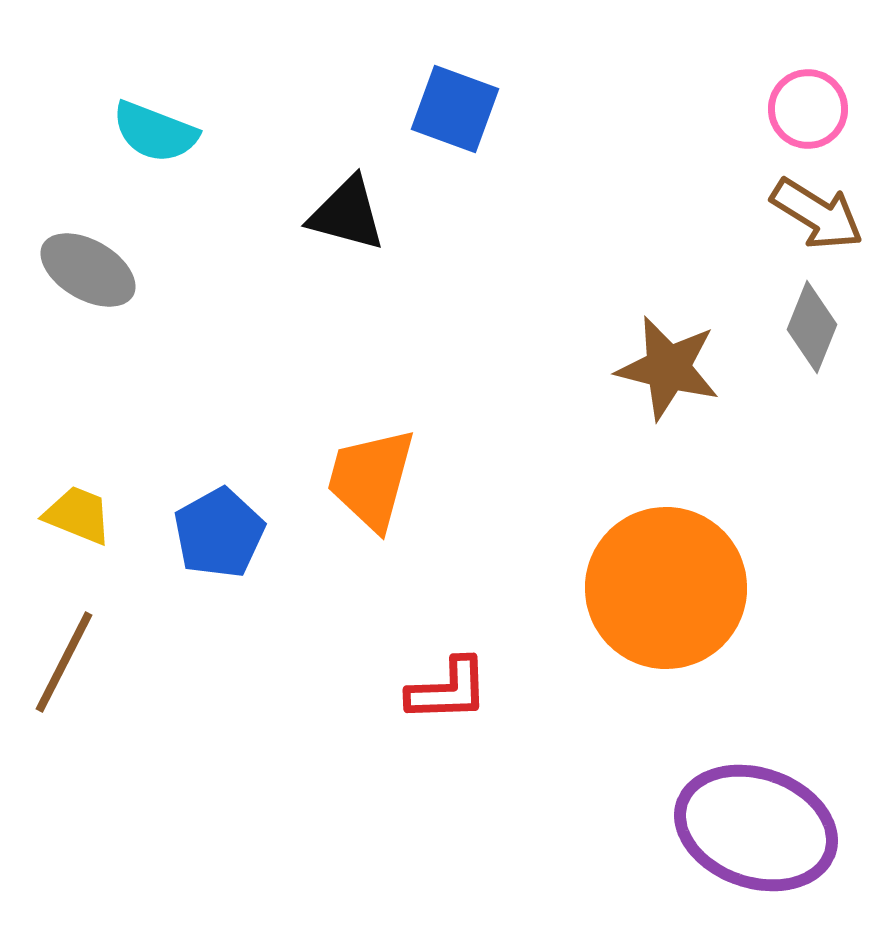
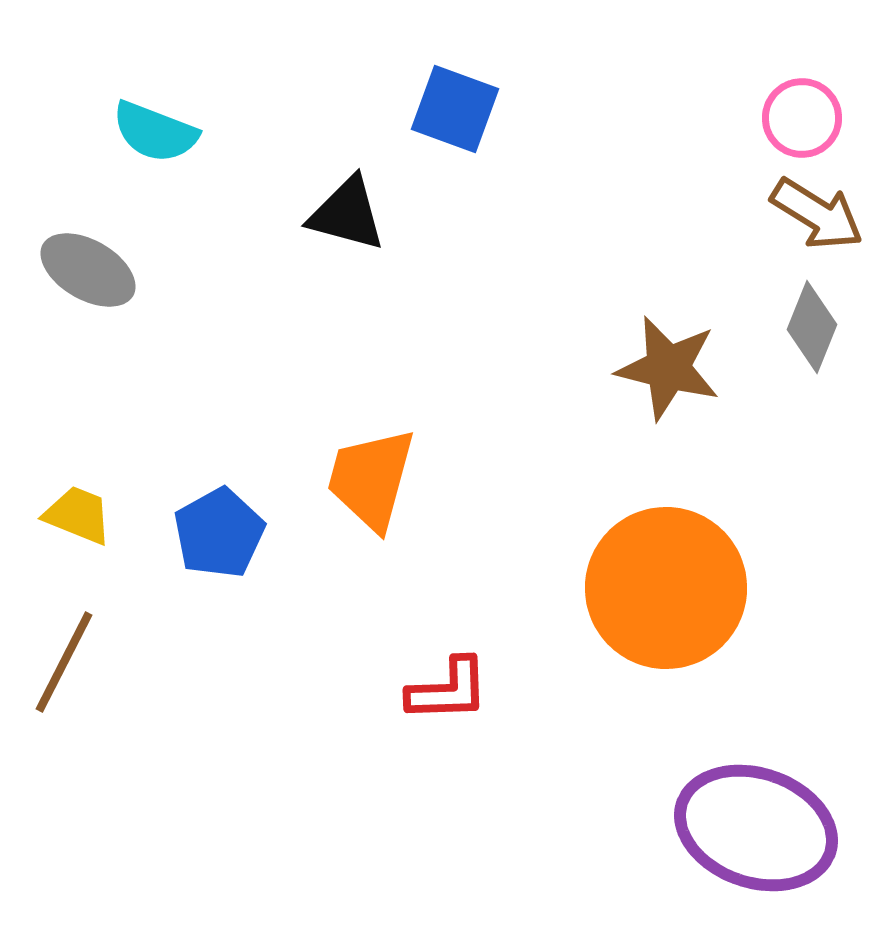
pink circle: moved 6 px left, 9 px down
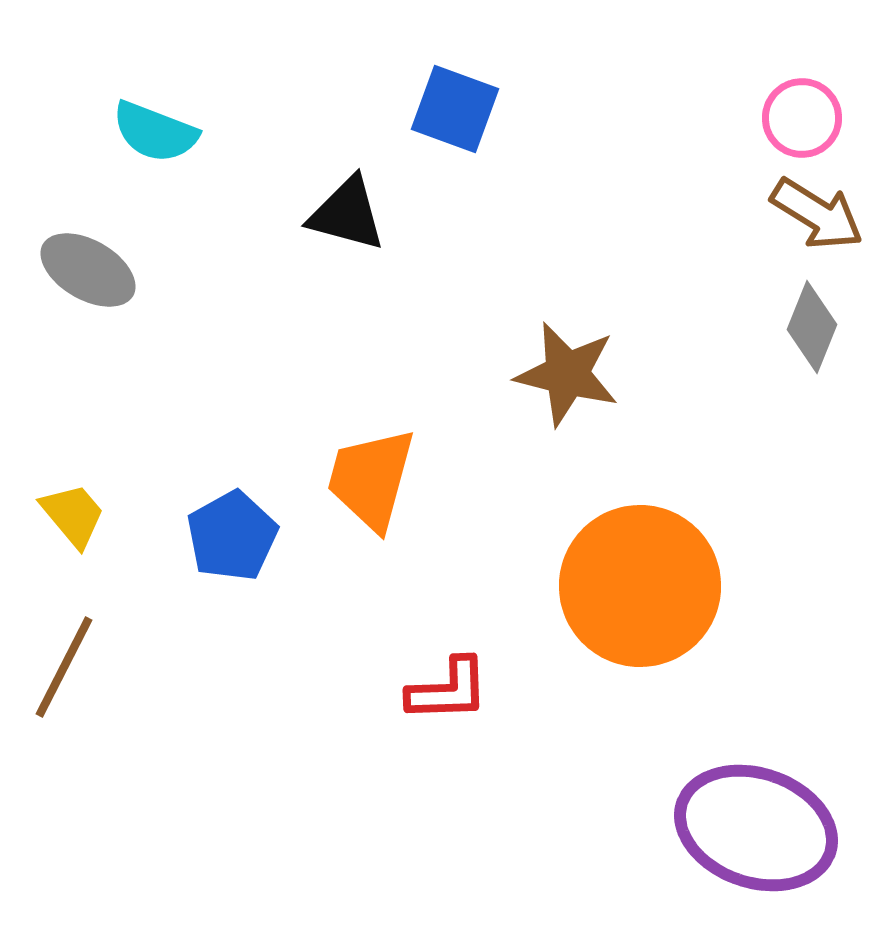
brown star: moved 101 px left, 6 px down
yellow trapezoid: moved 5 px left; rotated 28 degrees clockwise
blue pentagon: moved 13 px right, 3 px down
orange circle: moved 26 px left, 2 px up
brown line: moved 5 px down
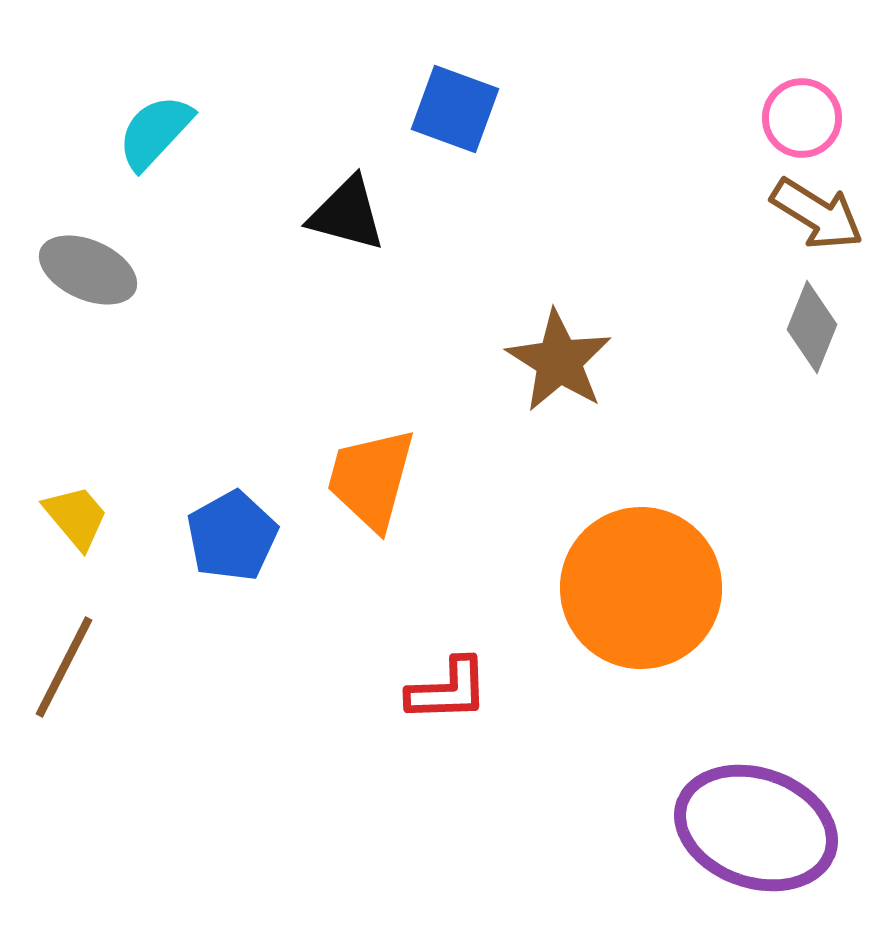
cyan semicircle: rotated 112 degrees clockwise
gray ellipse: rotated 6 degrees counterclockwise
brown star: moved 8 px left, 13 px up; rotated 18 degrees clockwise
yellow trapezoid: moved 3 px right, 2 px down
orange circle: moved 1 px right, 2 px down
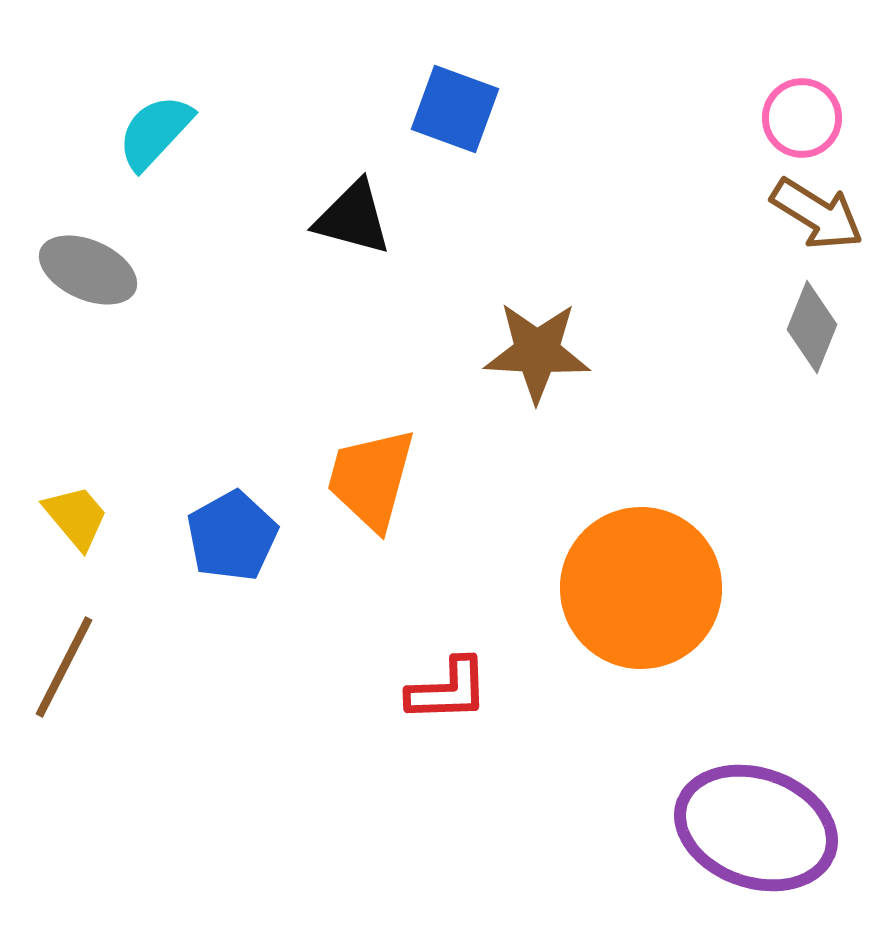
black triangle: moved 6 px right, 4 px down
brown star: moved 22 px left, 9 px up; rotated 29 degrees counterclockwise
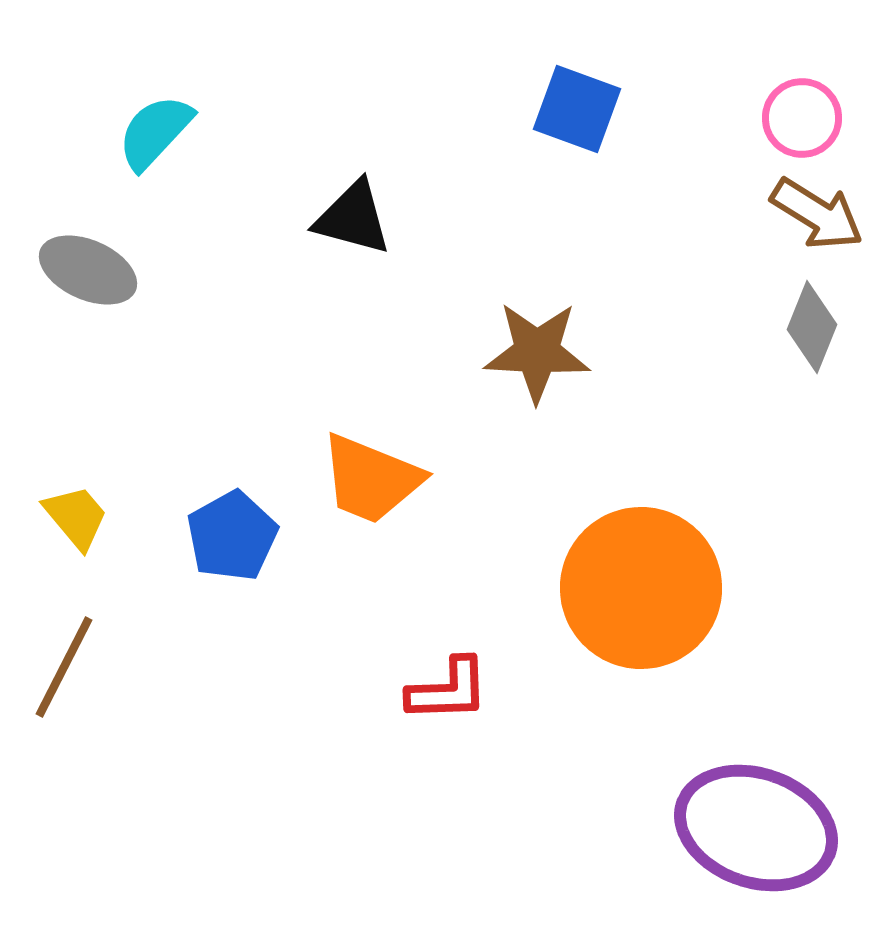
blue square: moved 122 px right
orange trapezoid: rotated 83 degrees counterclockwise
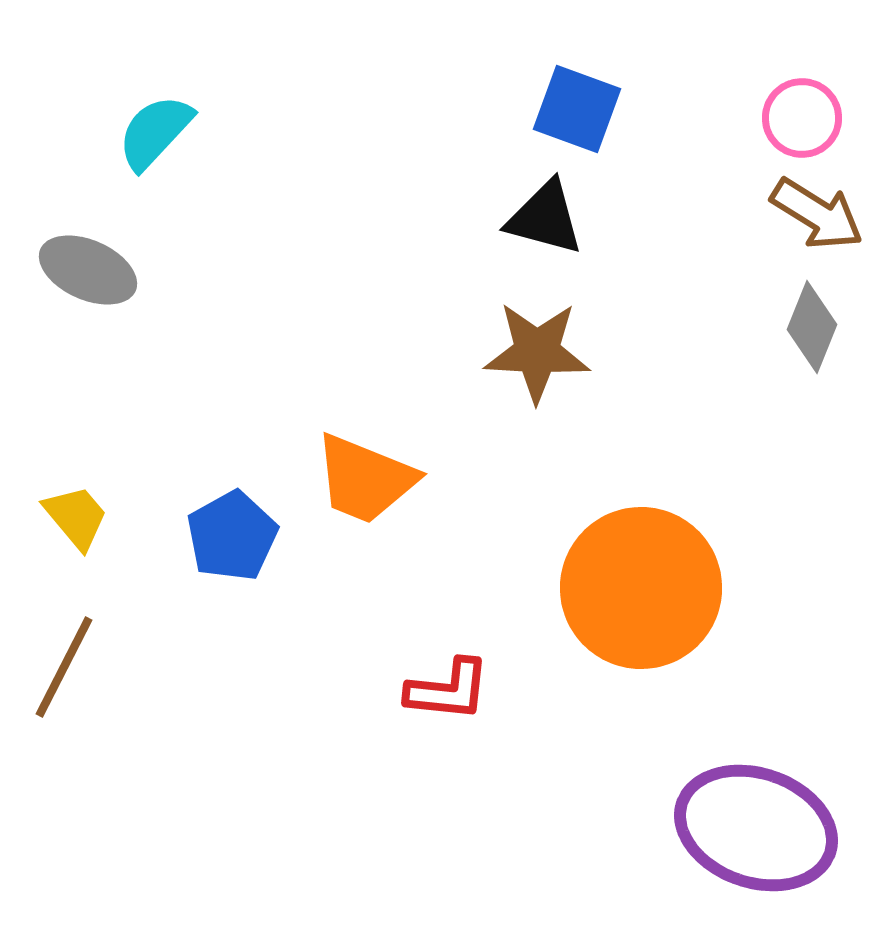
black triangle: moved 192 px right
orange trapezoid: moved 6 px left
red L-shape: rotated 8 degrees clockwise
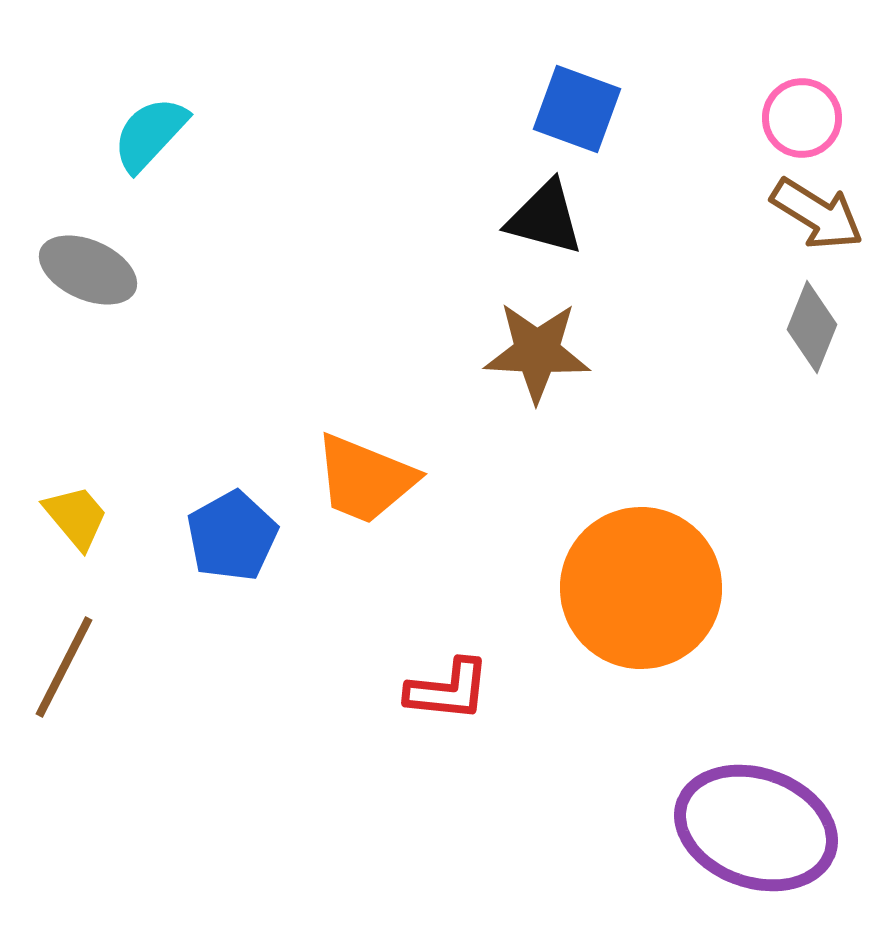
cyan semicircle: moved 5 px left, 2 px down
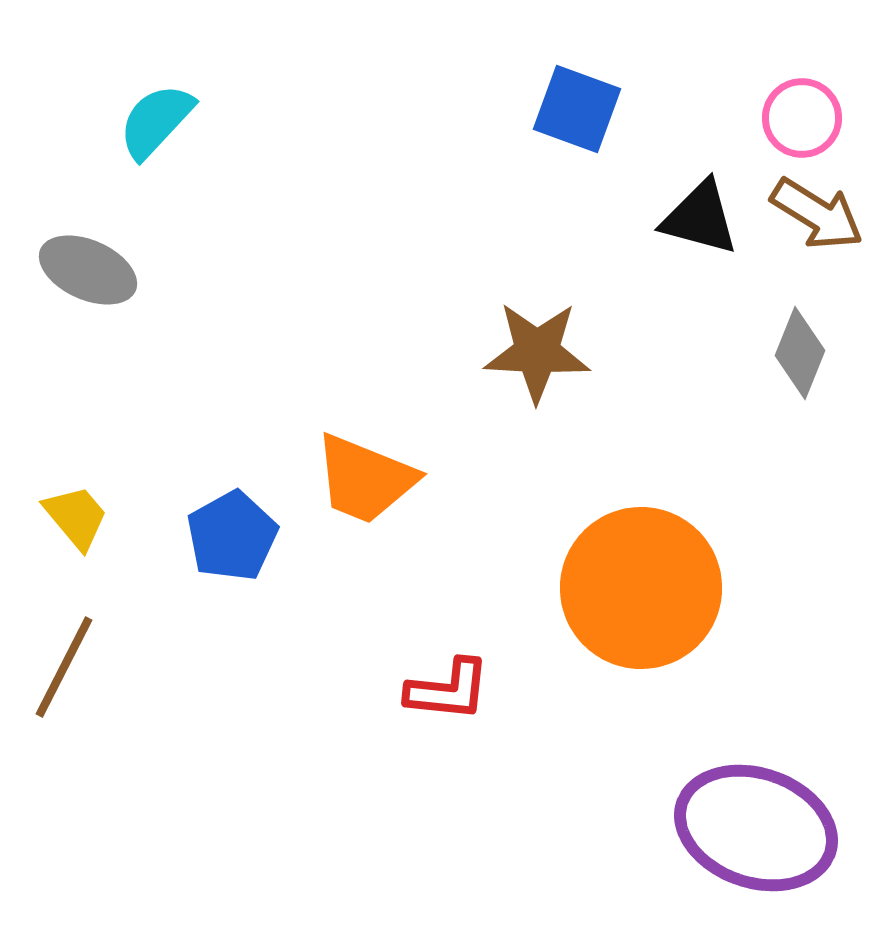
cyan semicircle: moved 6 px right, 13 px up
black triangle: moved 155 px right
gray diamond: moved 12 px left, 26 px down
